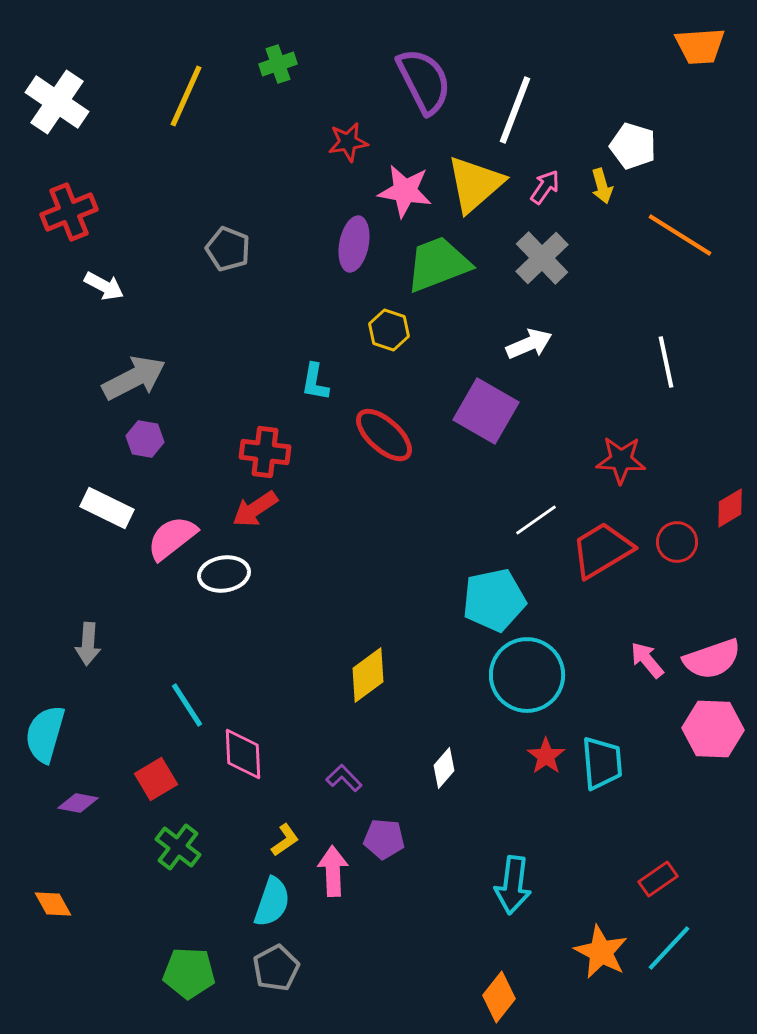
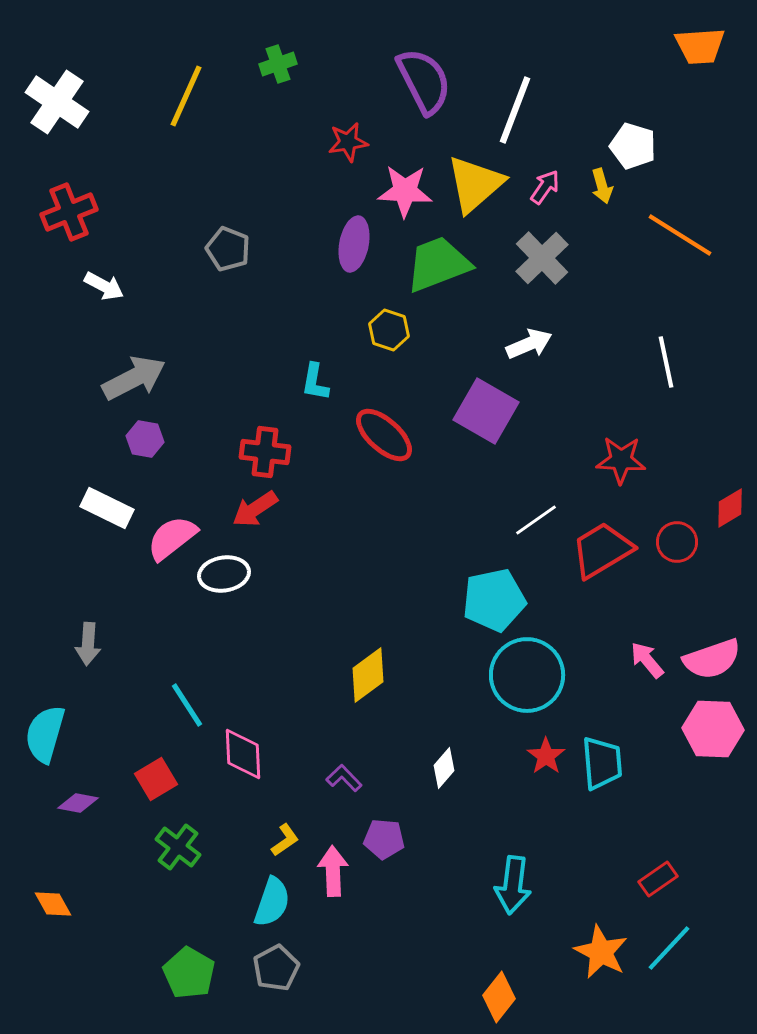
pink star at (405, 191): rotated 6 degrees counterclockwise
green pentagon at (189, 973): rotated 27 degrees clockwise
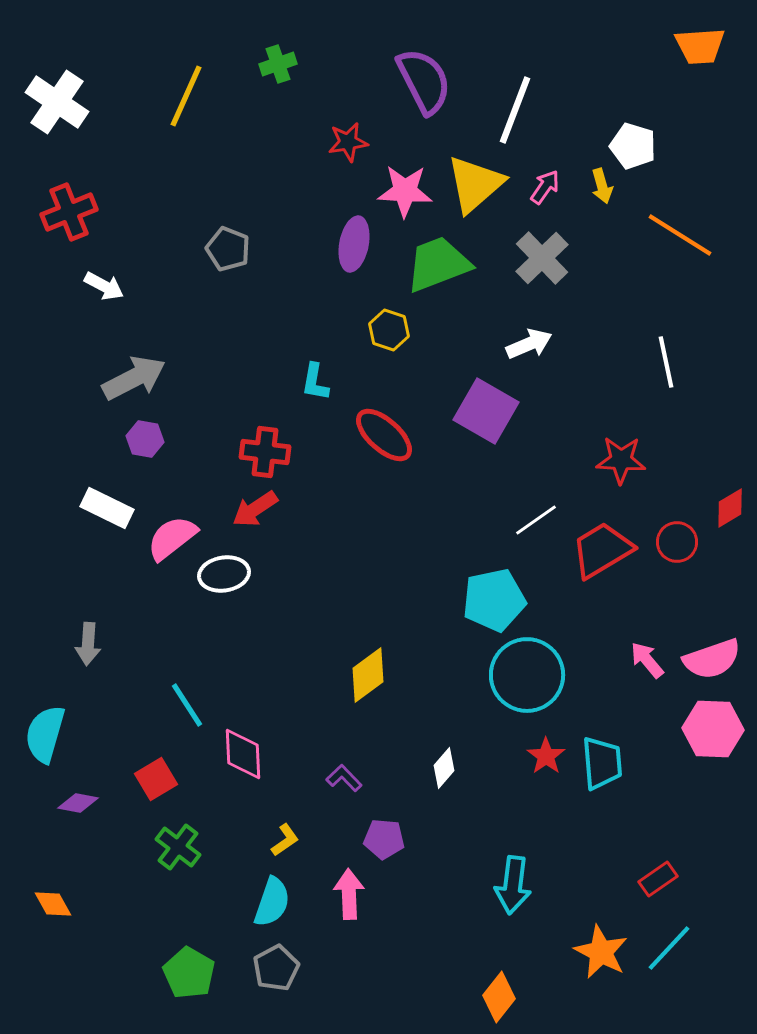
pink arrow at (333, 871): moved 16 px right, 23 px down
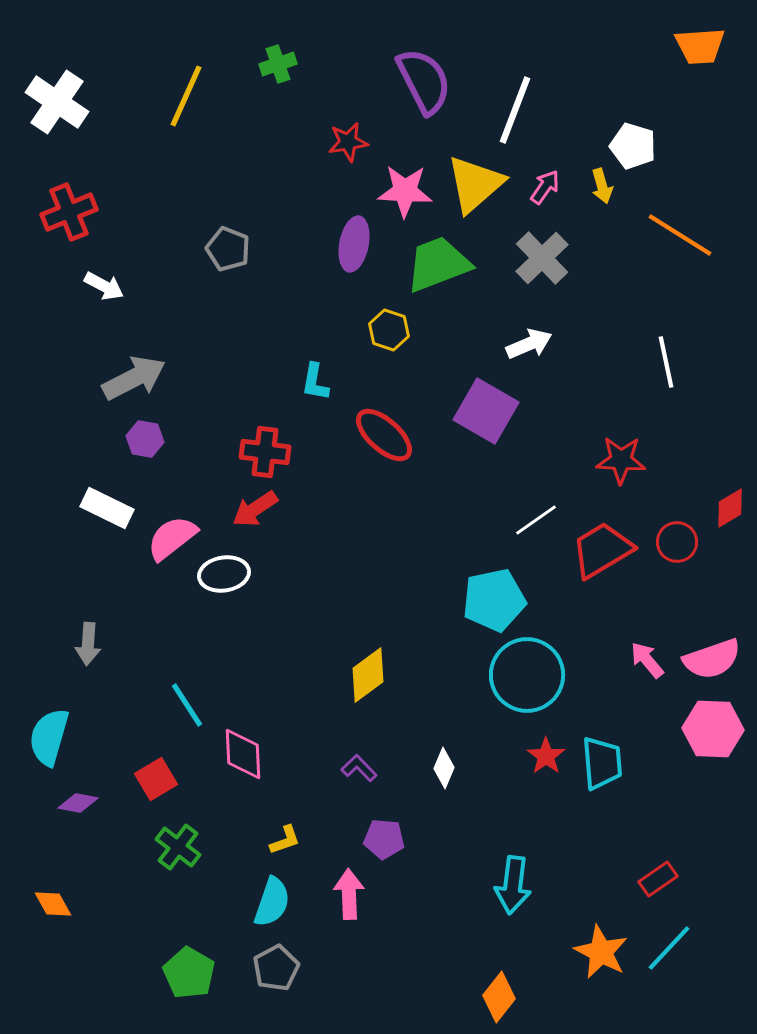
cyan semicircle at (45, 734): moved 4 px right, 3 px down
white diamond at (444, 768): rotated 18 degrees counterclockwise
purple L-shape at (344, 778): moved 15 px right, 10 px up
yellow L-shape at (285, 840): rotated 16 degrees clockwise
